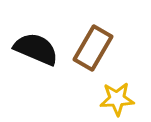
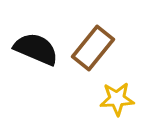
brown rectangle: rotated 9 degrees clockwise
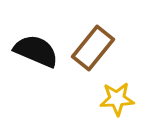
black semicircle: moved 2 px down
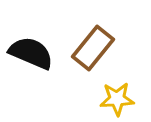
black semicircle: moved 5 px left, 2 px down
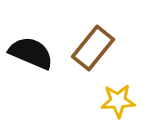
yellow star: moved 1 px right, 2 px down
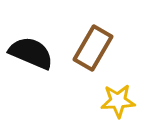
brown rectangle: rotated 9 degrees counterclockwise
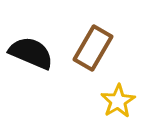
yellow star: rotated 28 degrees counterclockwise
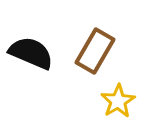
brown rectangle: moved 2 px right, 3 px down
